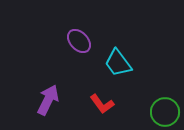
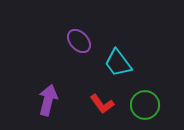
purple arrow: rotated 12 degrees counterclockwise
green circle: moved 20 px left, 7 px up
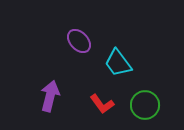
purple arrow: moved 2 px right, 4 px up
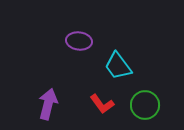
purple ellipse: rotated 40 degrees counterclockwise
cyan trapezoid: moved 3 px down
purple arrow: moved 2 px left, 8 px down
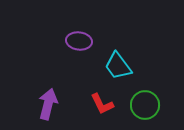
red L-shape: rotated 10 degrees clockwise
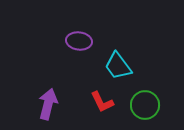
red L-shape: moved 2 px up
